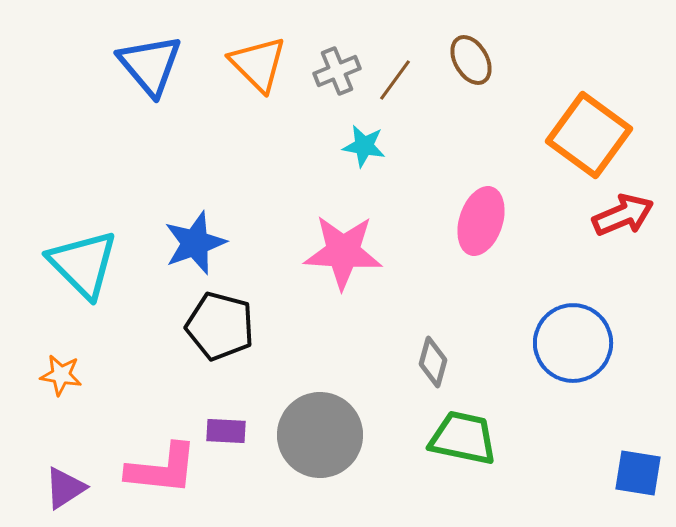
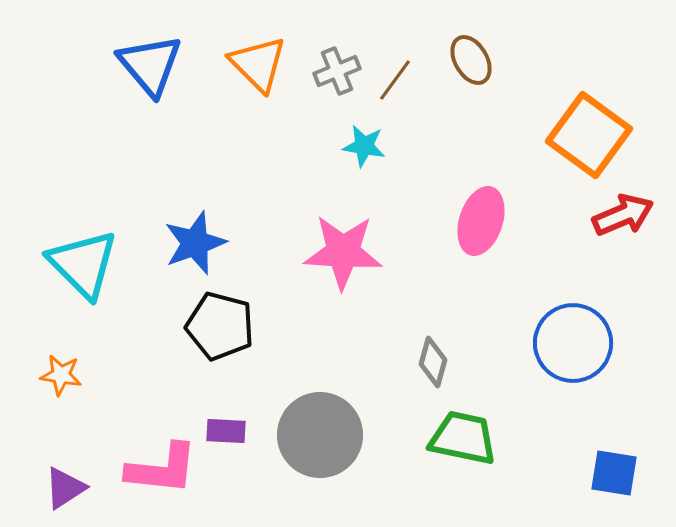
blue square: moved 24 px left
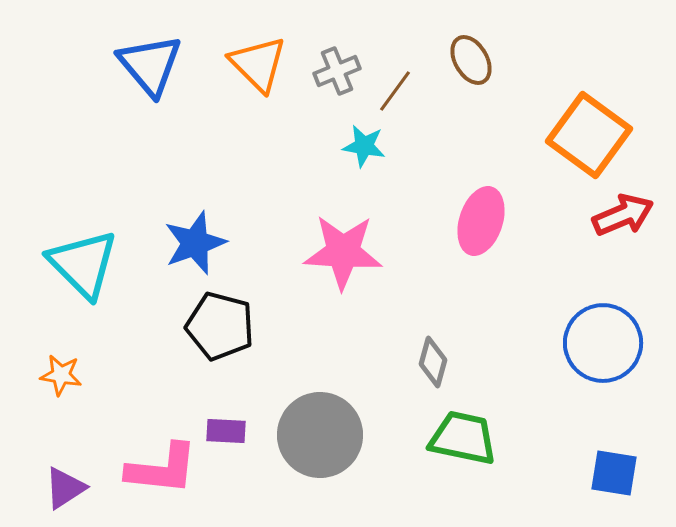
brown line: moved 11 px down
blue circle: moved 30 px right
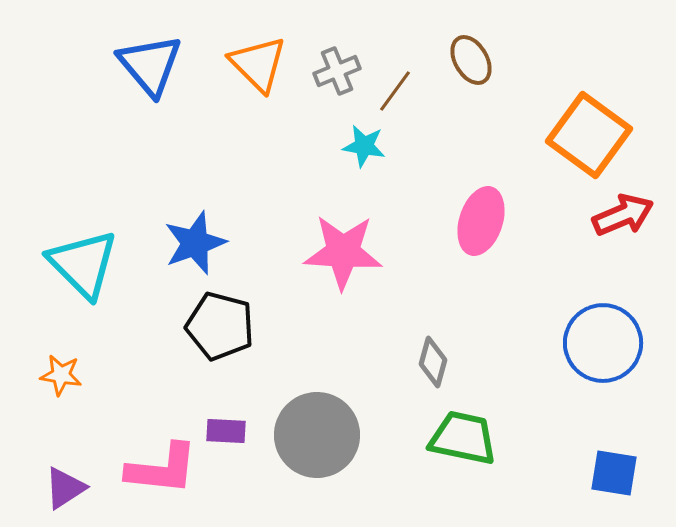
gray circle: moved 3 px left
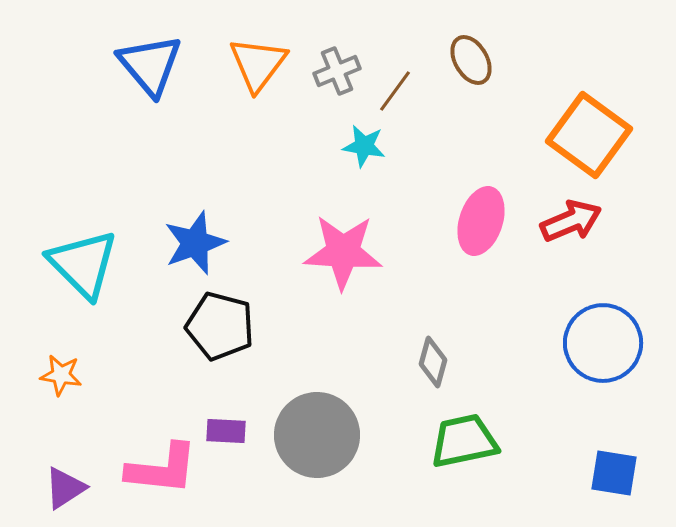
orange triangle: rotated 22 degrees clockwise
red arrow: moved 52 px left, 6 px down
green trapezoid: moved 1 px right, 3 px down; rotated 24 degrees counterclockwise
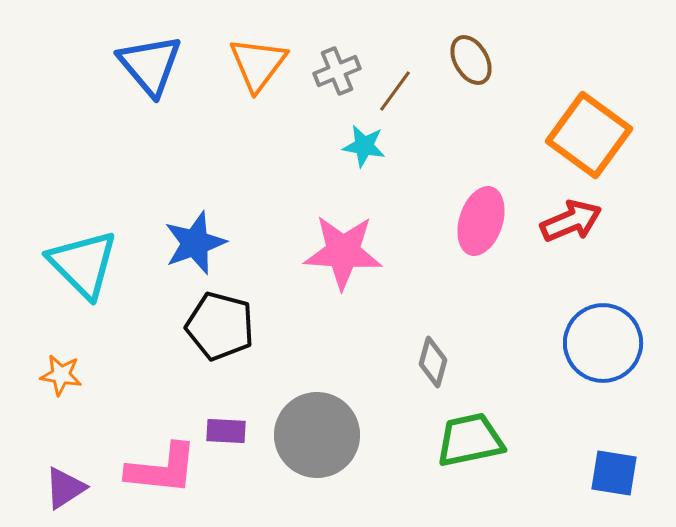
green trapezoid: moved 6 px right, 1 px up
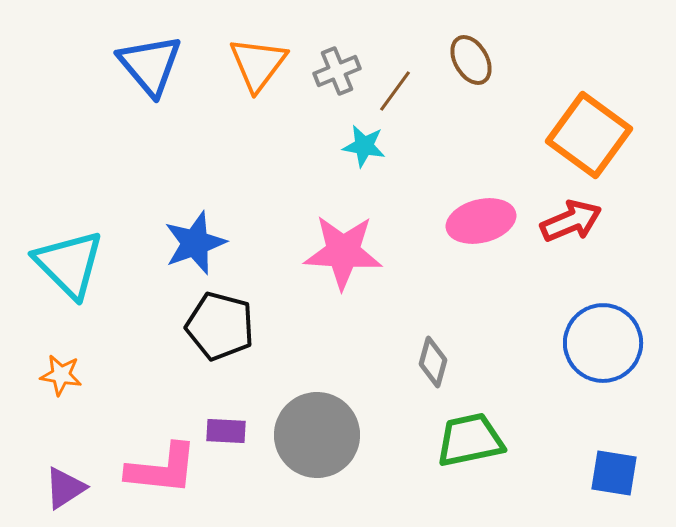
pink ellipse: rotated 58 degrees clockwise
cyan triangle: moved 14 px left
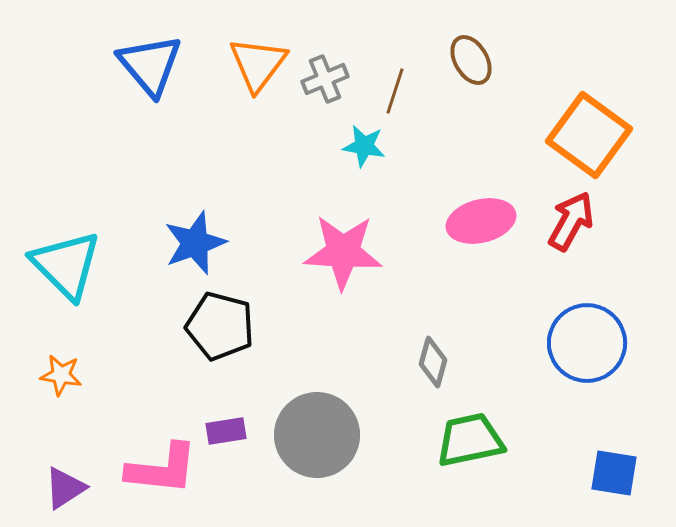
gray cross: moved 12 px left, 8 px down
brown line: rotated 18 degrees counterclockwise
red arrow: rotated 38 degrees counterclockwise
cyan triangle: moved 3 px left, 1 px down
blue circle: moved 16 px left
purple rectangle: rotated 12 degrees counterclockwise
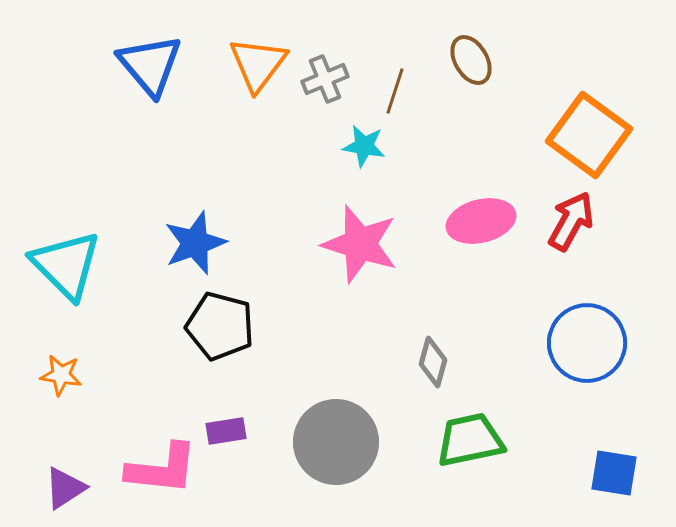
pink star: moved 17 px right, 8 px up; rotated 14 degrees clockwise
gray circle: moved 19 px right, 7 px down
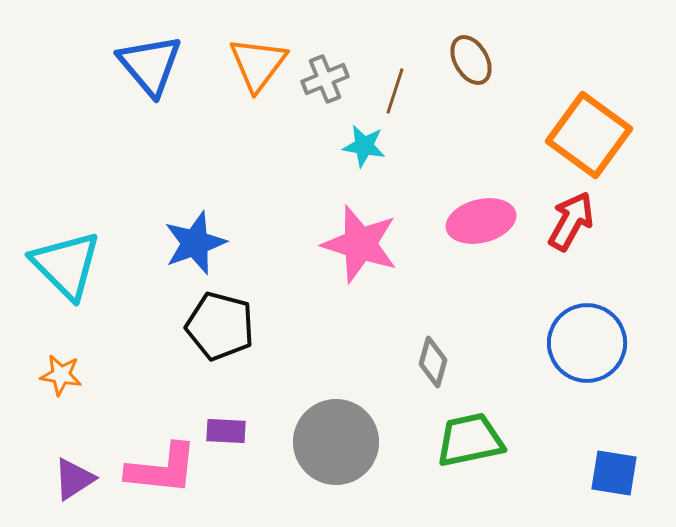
purple rectangle: rotated 12 degrees clockwise
purple triangle: moved 9 px right, 9 px up
